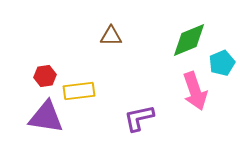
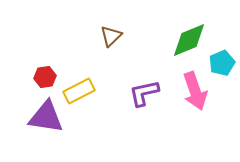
brown triangle: rotated 45 degrees counterclockwise
red hexagon: moved 1 px down
yellow rectangle: rotated 20 degrees counterclockwise
purple L-shape: moved 5 px right, 25 px up
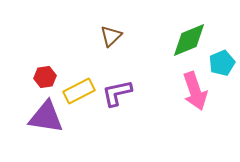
purple L-shape: moved 27 px left
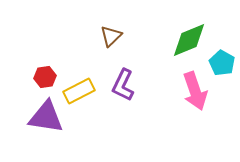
cyan pentagon: rotated 20 degrees counterclockwise
purple L-shape: moved 6 px right, 8 px up; rotated 52 degrees counterclockwise
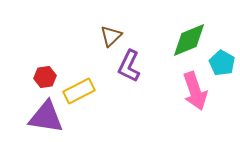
purple L-shape: moved 6 px right, 19 px up
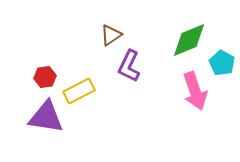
brown triangle: moved 1 px up; rotated 10 degrees clockwise
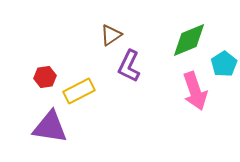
cyan pentagon: moved 2 px right, 1 px down; rotated 10 degrees clockwise
purple triangle: moved 4 px right, 10 px down
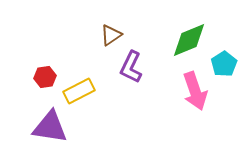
purple L-shape: moved 2 px right, 1 px down
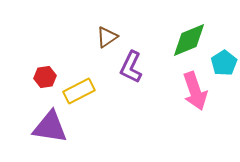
brown triangle: moved 4 px left, 2 px down
cyan pentagon: moved 1 px up
